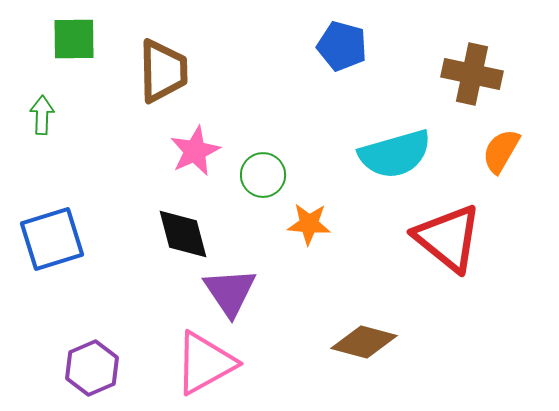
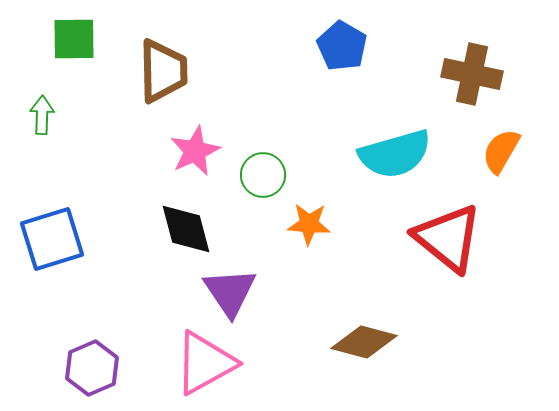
blue pentagon: rotated 15 degrees clockwise
black diamond: moved 3 px right, 5 px up
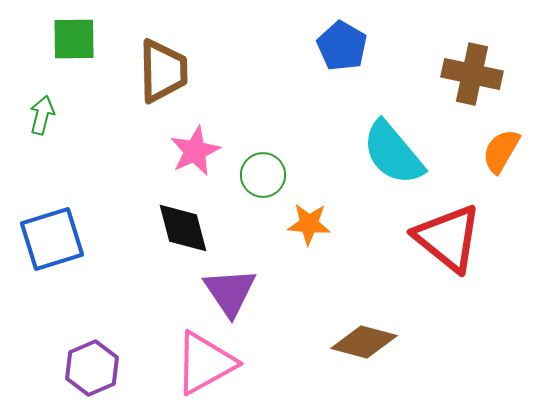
green arrow: rotated 12 degrees clockwise
cyan semicircle: moved 2 px left, 1 px up; rotated 66 degrees clockwise
black diamond: moved 3 px left, 1 px up
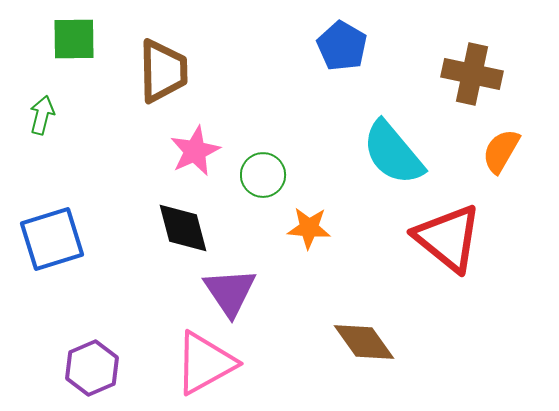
orange star: moved 4 px down
brown diamond: rotated 40 degrees clockwise
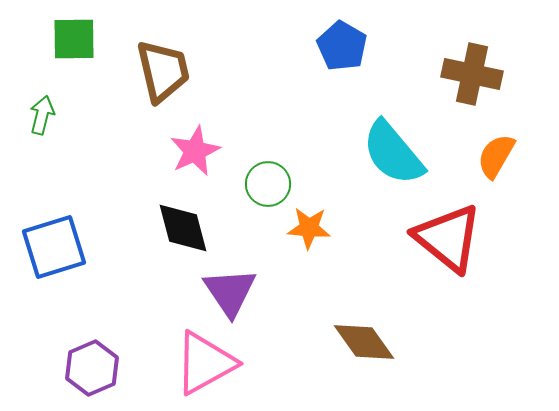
brown trapezoid: rotated 12 degrees counterclockwise
orange semicircle: moved 5 px left, 5 px down
green circle: moved 5 px right, 9 px down
blue square: moved 2 px right, 8 px down
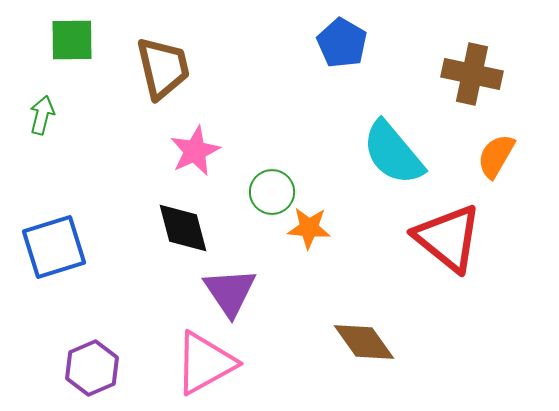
green square: moved 2 px left, 1 px down
blue pentagon: moved 3 px up
brown trapezoid: moved 3 px up
green circle: moved 4 px right, 8 px down
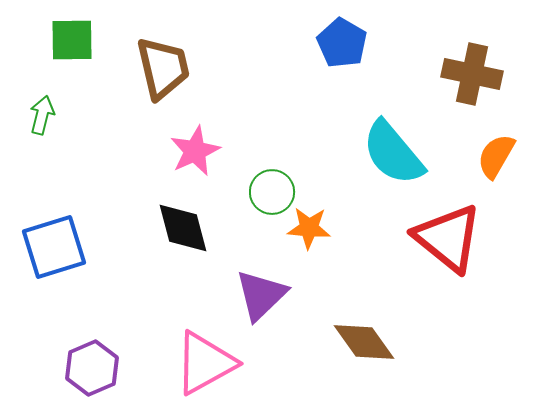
purple triangle: moved 31 px right, 3 px down; rotated 20 degrees clockwise
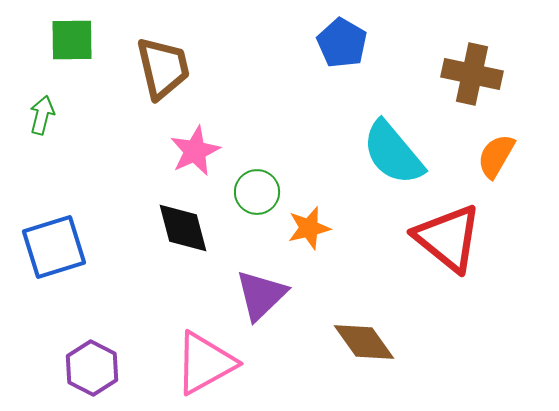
green circle: moved 15 px left
orange star: rotated 18 degrees counterclockwise
purple hexagon: rotated 10 degrees counterclockwise
